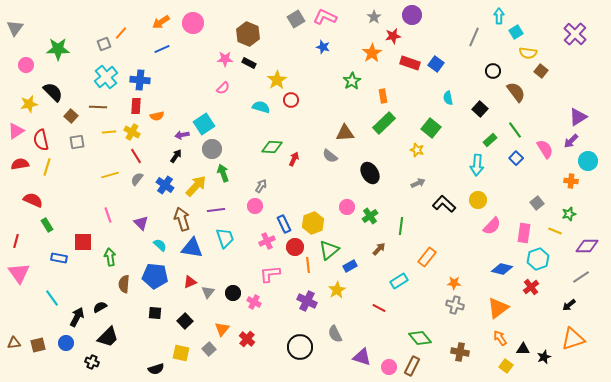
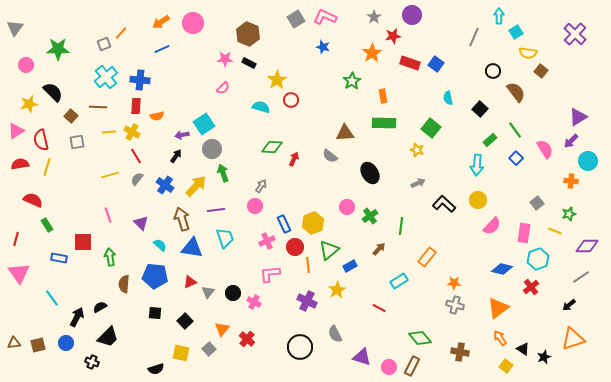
green rectangle at (384, 123): rotated 45 degrees clockwise
red line at (16, 241): moved 2 px up
black triangle at (523, 349): rotated 32 degrees clockwise
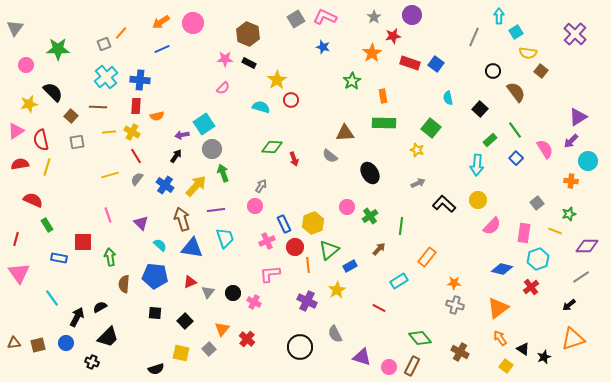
red arrow at (294, 159): rotated 136 degrees clockwise
brown cross at (460, 352): rotated 18 degrees clockwise
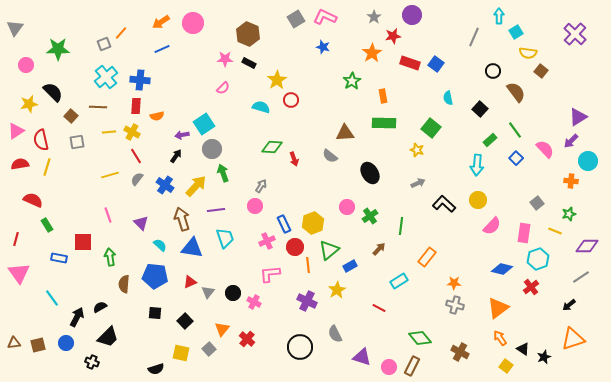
pink semicircle at (545, 149): rotated 12 degrees counterclockwise
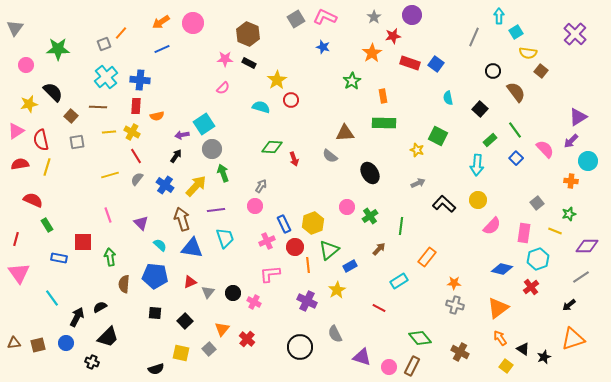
green square at (431, 128): moved 7 px right, 8 px down; rotated 12 degrees counterclockwise
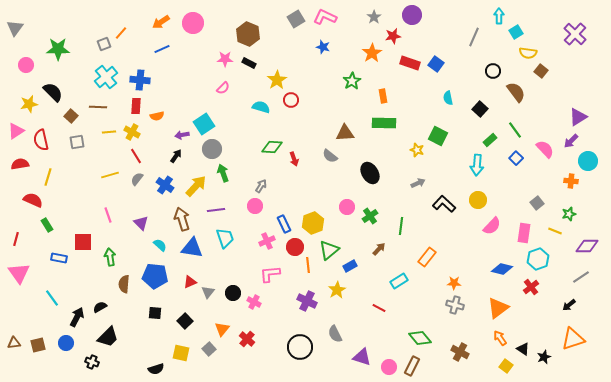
yellow line at (47, 167): moved 1 px right, 10 px down
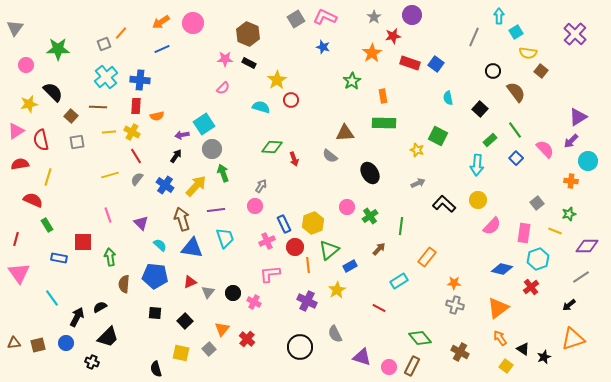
black semicircle at (156, 369): rotated 91 degrees clockwise
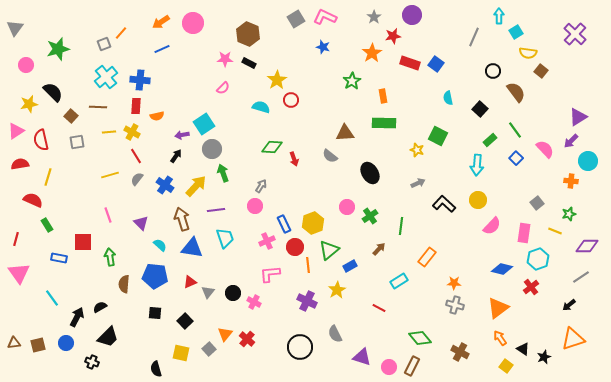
green star at (58, 49): rotated 15 degrees counterclockwise
orange triangle at (222, 329): moved 3 px right, 5 px down
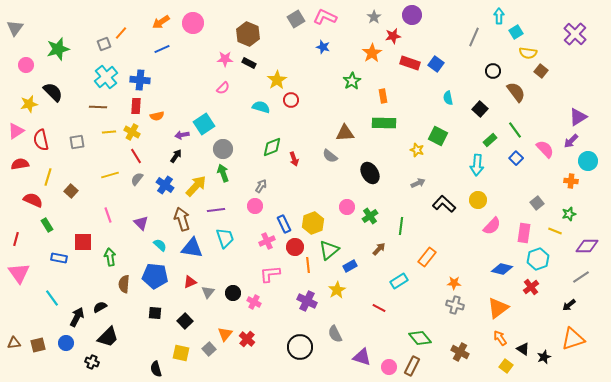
brown square at (71, 116): moved 75 px down
green diamond at (272, 147): rotated 25 degrees counterclockwise
gray circle at (212, 149): moved 11 px right
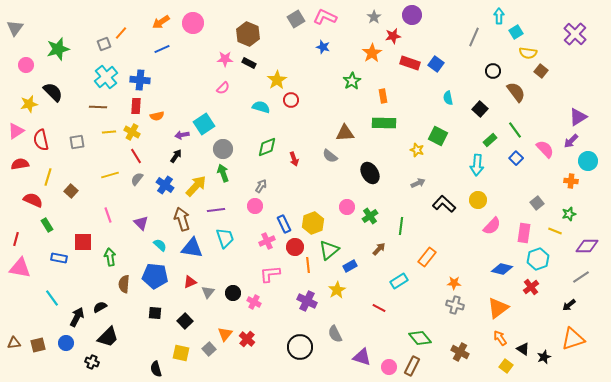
green diamond at (272, 147): moved 5 px left
pink triangle at (19, 273): moved 1 px right, 5 px up; rotated 45 degrees counterclockwise
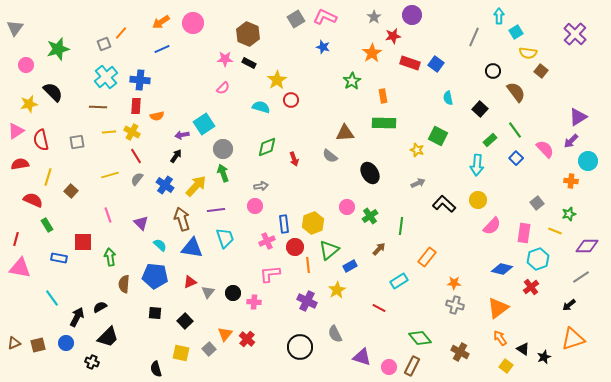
gray arrow at (261, 186): rotated 48 degrees clockwise
blue rectangle at (284, 224): rotated 18 degrees clockwise
pink cross at (254, 302): rotated 24 degrees counterclockwise
brown triangle at (14, 343): rotated 16 degrees counterclockwise
